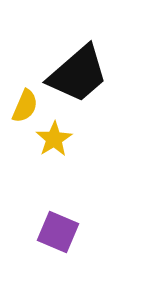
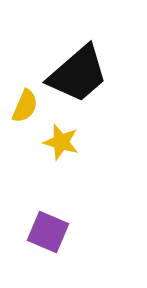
yellow star: moved 7 px right, 3 px down; rotated 24 degrees counterclockwise
purple square: moved 10 px left
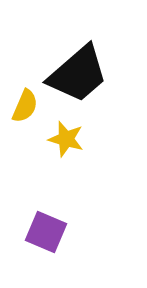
yellow star: moved 5 px right, 3 px up
purple square: moved 2 px left
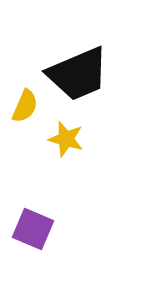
black trapezoid: rotated 18 degrees clockwise
purple square: moved 13 px left, 3 px up
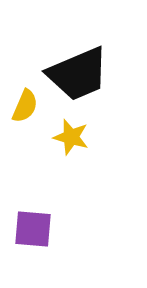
yellow star: moved 5 px right, 2 px up
purple square: rotated 18 degrees counterclockwise
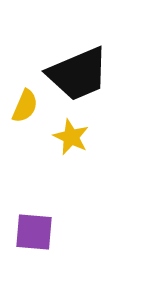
yellow star: rotated 9 degrees clockwise
purple square: moved 1 px right, 3 px down
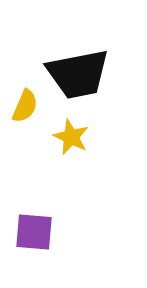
black trapezoid: rotated 12 degrees clockwise
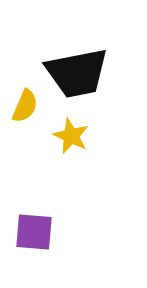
black trapezoid: moved 1 px left, 1 px up
yellow star: moved 1 px up
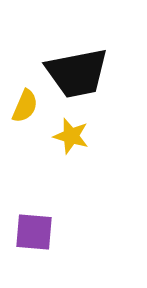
yellow star: rotated 9 degrees counterclockwise
